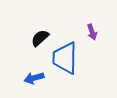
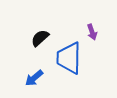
blue trapezoid: moved 4 px right
blue arrow: rotated 24 degrees counterclockwise
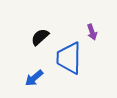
black semicircle: moved 1 px up
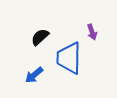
blue arrow: moved 3 px up
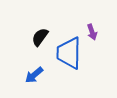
black semicircle: rotated 12 degrees counterclockwise
blue trapezoid: moved 5 px up
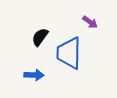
purple arrow: moved 2 px left, 10 px up; rotated 35 degrees counterclockwise
blue arrow: rotated 138 degrees counterclockwise
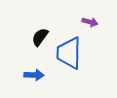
purple arrow: rotated 21 degrees counterclockwise
